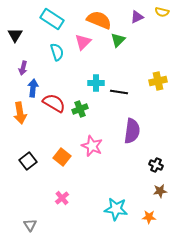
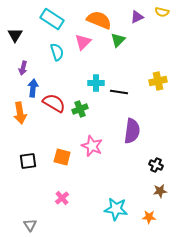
orange square: rotated 24 degrees counterclockwise
black square: rotated 30 degrees clockwise
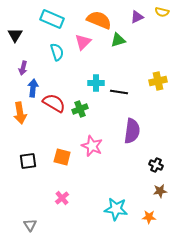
cyan rectangle: rotated 10 degrees counterclockwise
green triangle: rotated 28 degrees clockwise
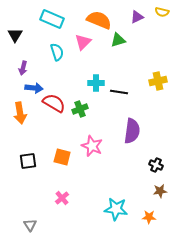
blue arrow: moved 1 px right; rotated 90 degrees clockwise
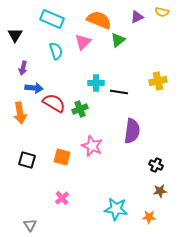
green triangle: rotated 21 degrees counterclockwise
cyan semicircle: moved 1 px left, 1 px up
black square: moved 1 px left, 1 px up; rotated 24 degrees clockwise
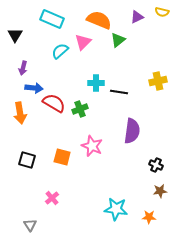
cyan semicircle: moved 4 px right; rotated 114 degrees counterclockwise
pink cross: moved 10 px left
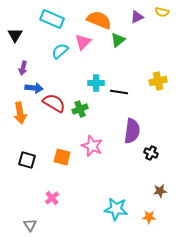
black cross: moved 5 px left, 12 px up
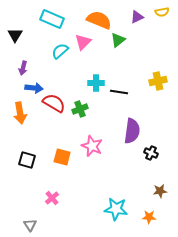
yellow semicircle: rotated 24 degrees counterclockwise
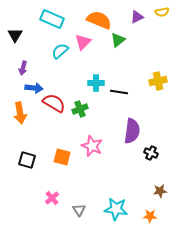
orange star: moved 1 px right, 1 px up
gray triangle: moved 49 px right, 15 px up
